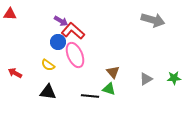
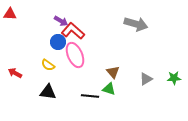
gray arrow: moved 17 px left, 4 px down
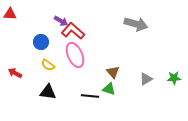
blue circle: moved 17 px left
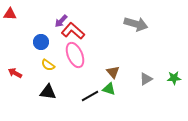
purple arrow: rotated 104 degrees clockwise
black line: rotated 36 degrees counterclockwise
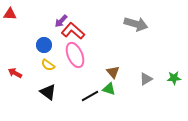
blue circle: moved 3 px right, 3 px down
black triangle: rotated 30 degrees clockwise
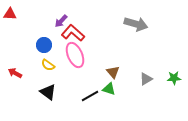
red L-shape: moved 2 px down
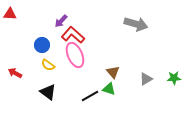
red L-shape: moved 2 px down
blue circle: moved 2 px left
